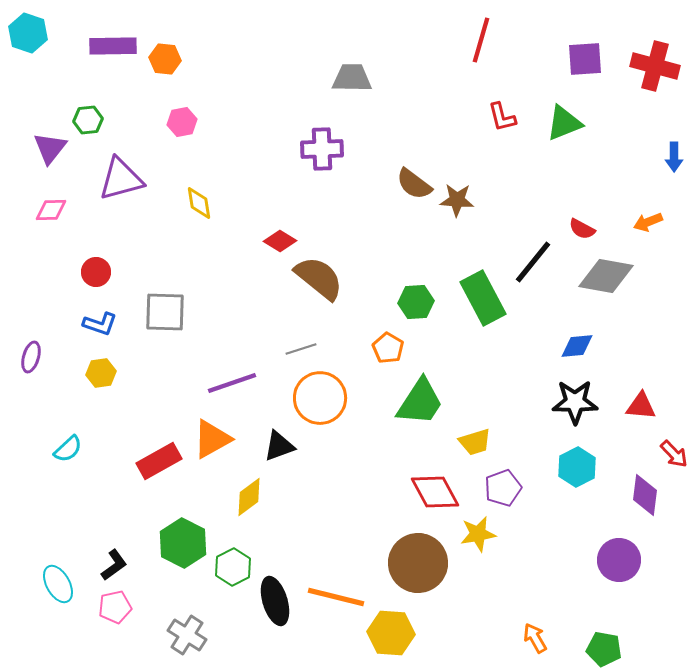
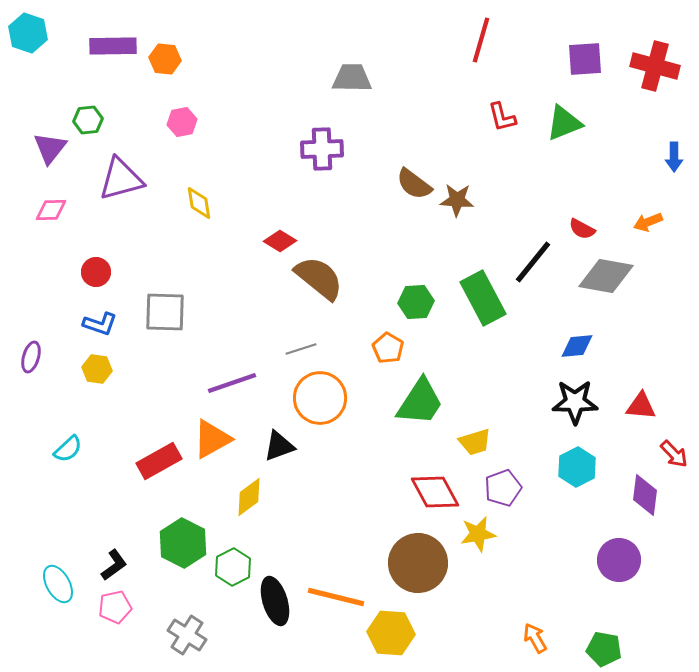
yellow hexagon at (101, 373): moved 4 px left, 4 px up; rotated 16 degrees clockwise
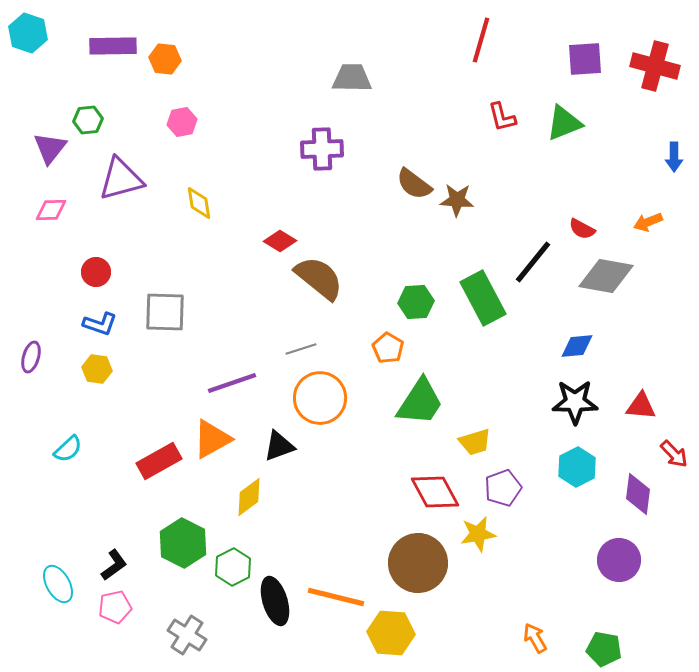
purple diamond at (645, 495): moved 7 px left, 1 px up
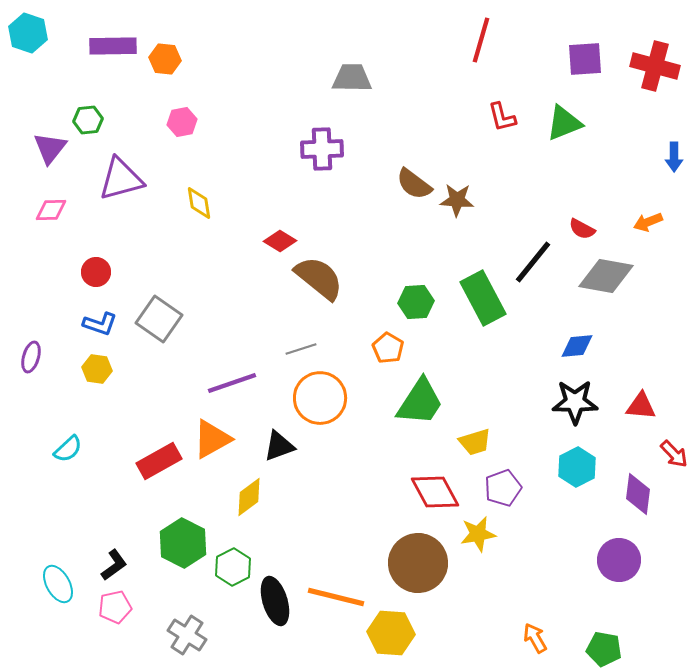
gray square at (165, 312): moved 6 px left, 7 px down; rotated 33 degrees clockwise
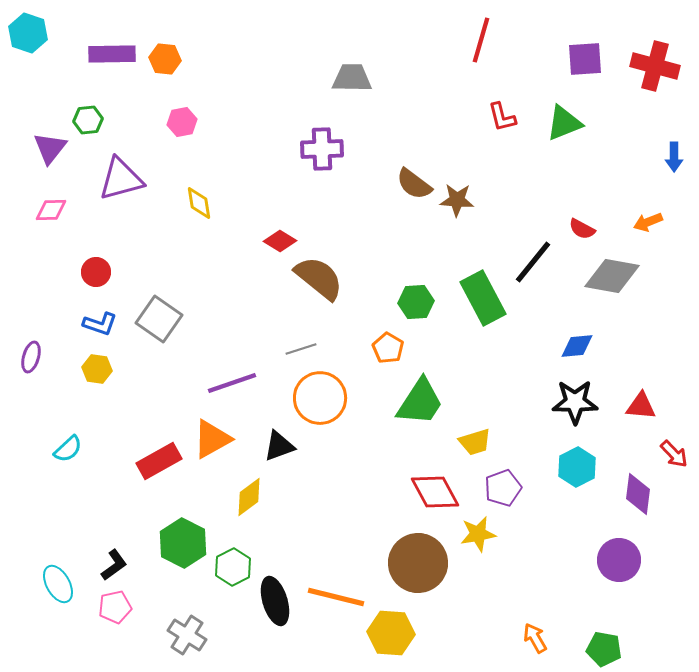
purple rectangle at (113, 46): moved 1 px left, 8 px down
gray diamond at (606, 276): moved 6 px right
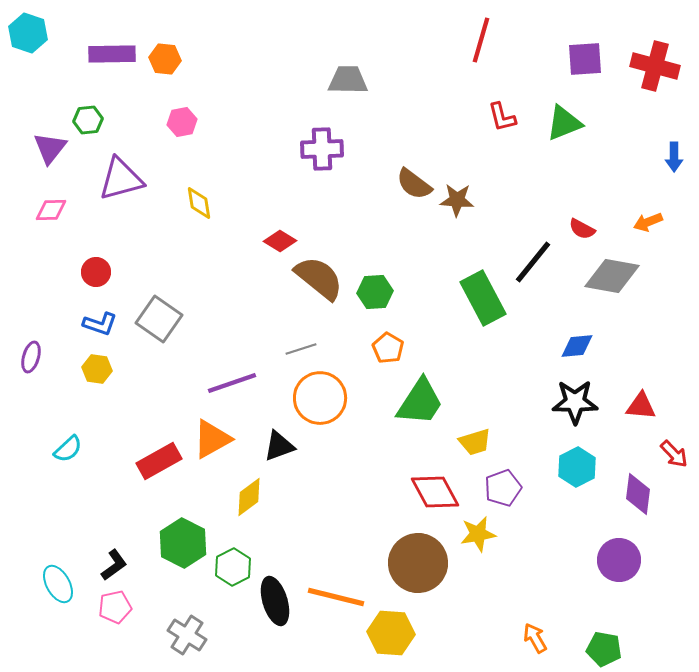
gray trapezoid at (352, 78): moved 4 px left, 2 px down
green hexagon at (416, 302): moved 41 px left, 10 px up
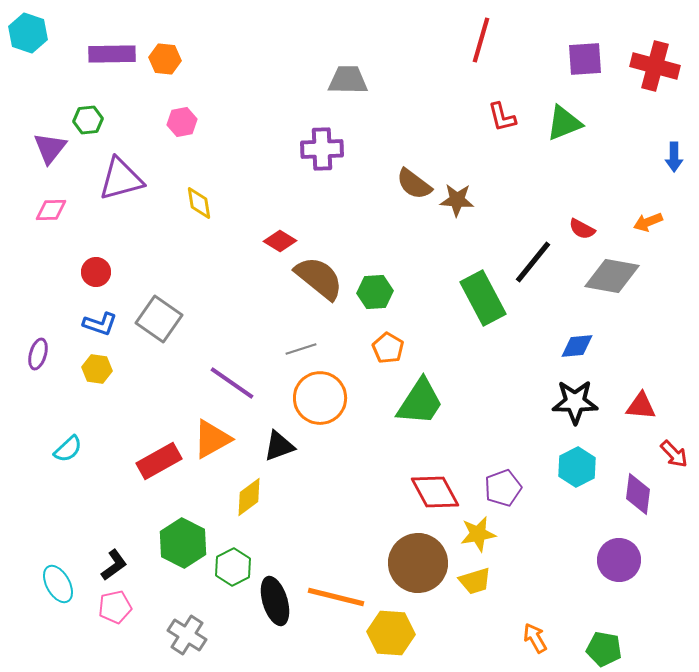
purple ellipse at (31, 357): moved 7 px right, 3 px up
purple line at (232, 383): rotated 54 degrees clockwise
yellow trapezoid at (475, 442): moved 139 px down
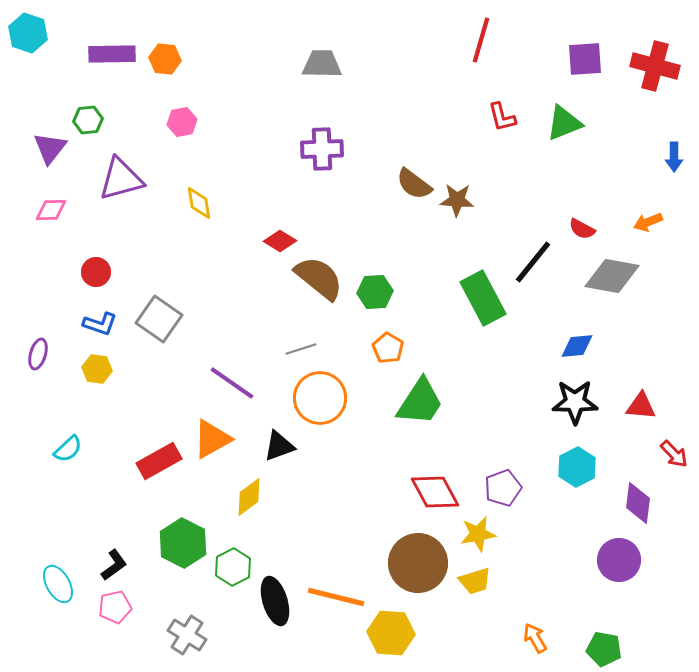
gray trapezoid at (348, 80): moved 26 px left, 16 px up
purple diamond at (638, 494): moved 9 px down
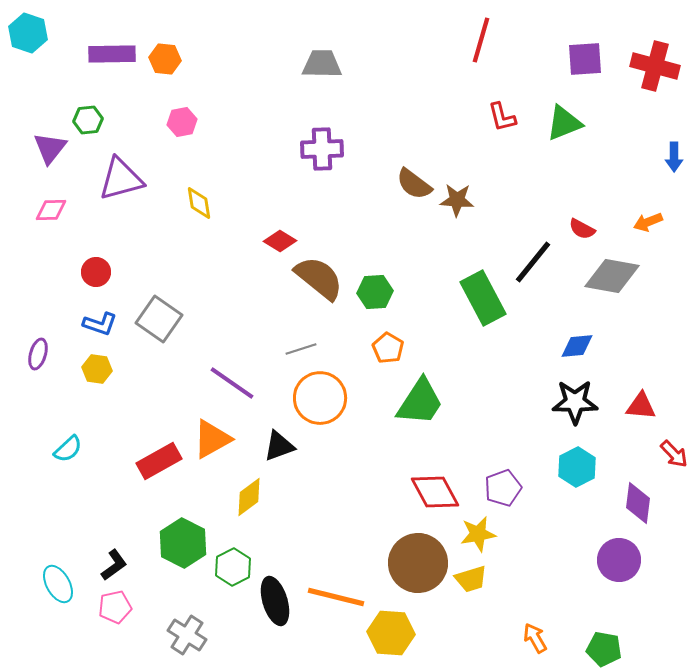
yellow trapezoid at (475, 581): moved 4 px left, 2 px up
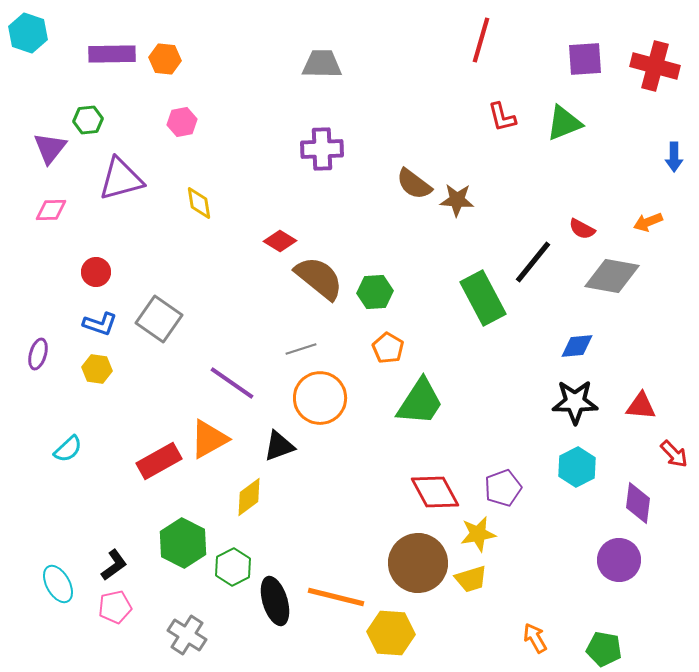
orange triangle at (212, 439): moved 3 px left
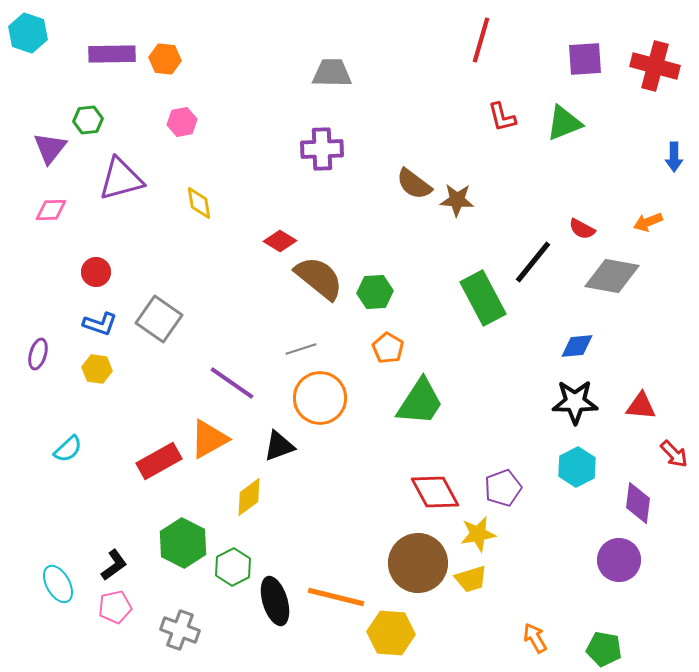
gray trapezoid at (322, 64): moved 10 px right, 9 px down
gray cross at (187, 635): moved 7 px left, 5 px up; rotated 12 degrees counterclockwise
